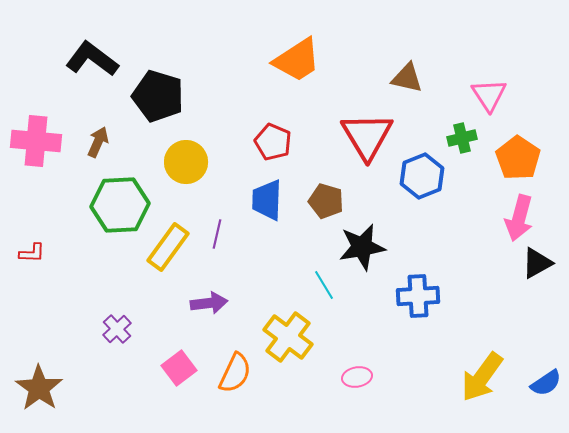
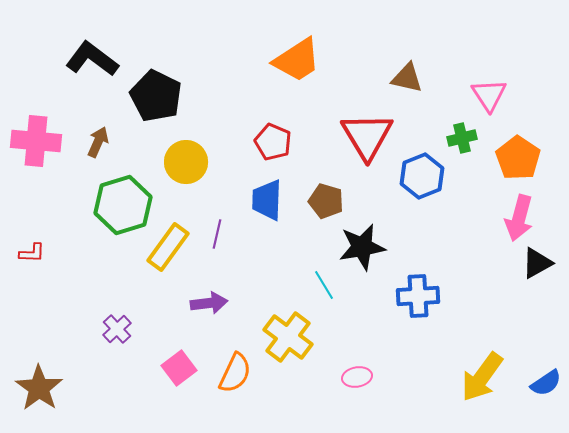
black pentagon: moved 2 px left; rotated 9 degrees clockwise
green hexagon: moved 3 px right; rotated 14 degrees counterclockwise
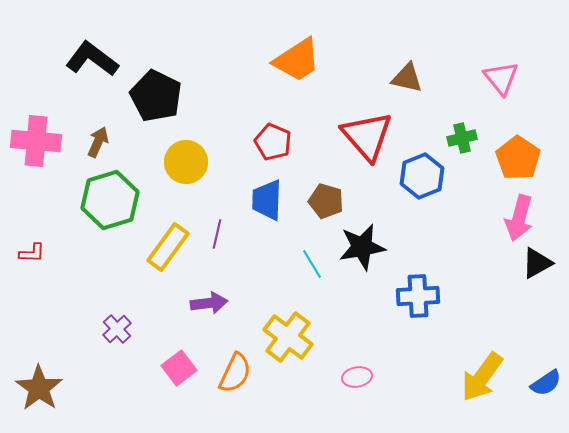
pink triangle: moved 12 px right, 17 px up; rotated 6 degrees counterclockwise
red triangle: rotated 10 degrees counterclockwise
green hexagon: moved 13 px left, 5 px up
cyan line: moved 12 px left, 21 px up
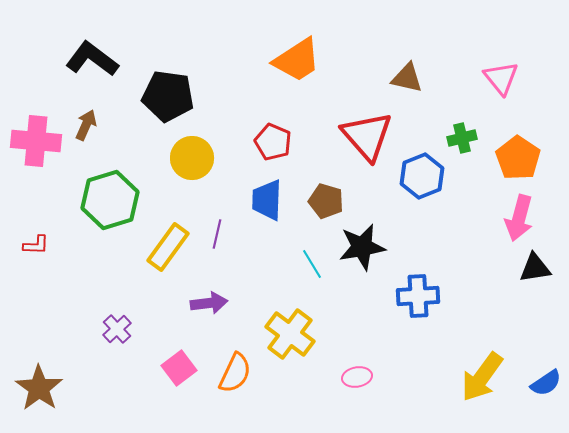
black pentagon: moved 12 px right; rotated 18 degrees counterclockwise
brown arrow: moved 12 px left, 17 px up
yellow circle: moved 6 px right, 4 px up
red L-shape: moved 4 px right, 8 px up
black triangle: moved 2 px left, 5 px down; rotated 20 degrees clockwise
yellow cross: moved 2 px right, 3 px up
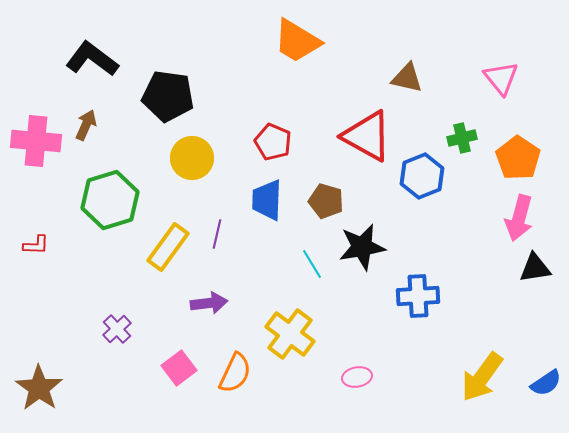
orange trapezoid: moved 19 px up; rotated 64 degrees clockwise
red triangle: rotated 20 degrees counterclockwise
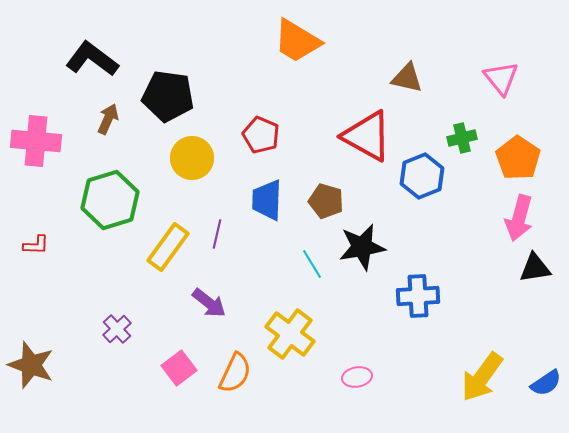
brown arrow: moved 22 px right, 6 px up
red pentagon: moved 12 px left, 7 px up
purple arrow: rotated 45 degrees clockwise
brown star: moved 8 px left, 23 px up; rotated 15 degrees counterclockwise
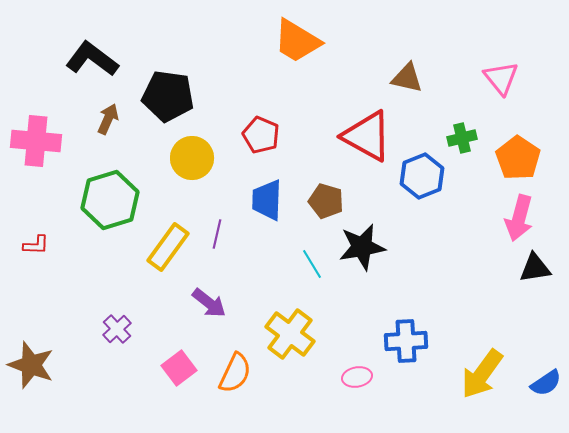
blue cross: moved 12 px left, 45 px down
yellow arrow: moved 3 px up
